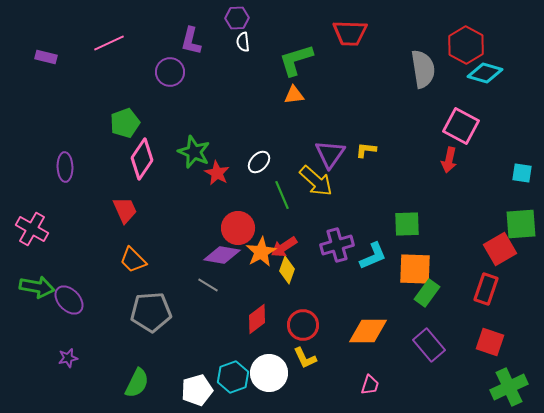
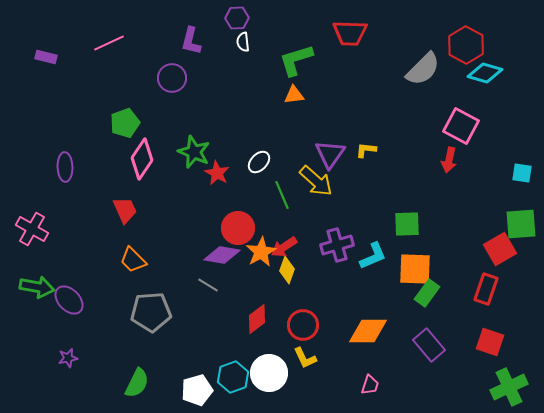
gray semicircle at (423, 69): rotated 54 degrees clockwise
purple circle at (170, 72): moved 2 px right, 6 px down
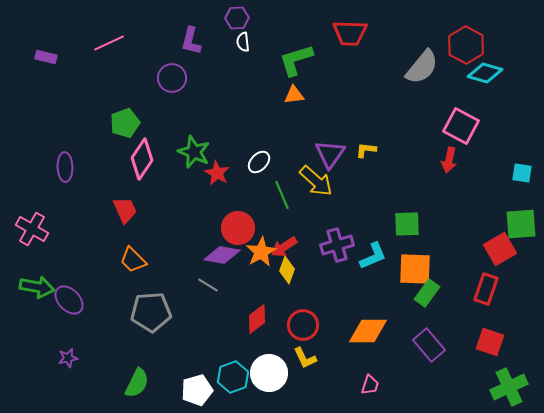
gray semicircle at (423, 69): moved 1 px left, 2 px up; rotated 6 degrees counterclockwise
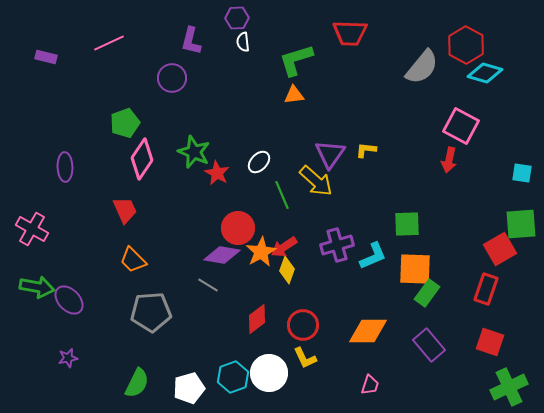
white pentagon at (197, 390): moved 8 px left, 2 px up
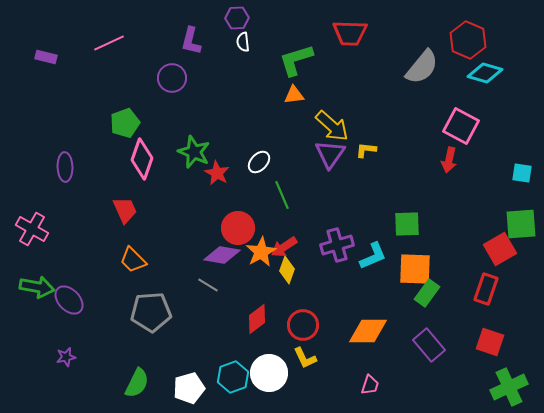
red hexagon at (466, 45): moved 2 px right, 5 px up; rotated 6 degrees counterclockwise
pink diamond at (142, 159): rotated 15 degrees counterclockwise
yellow arrow at (316, 181): moved 16 px right, 55 px up
purple star at (68, 358): moved 2 px left, 1 px up
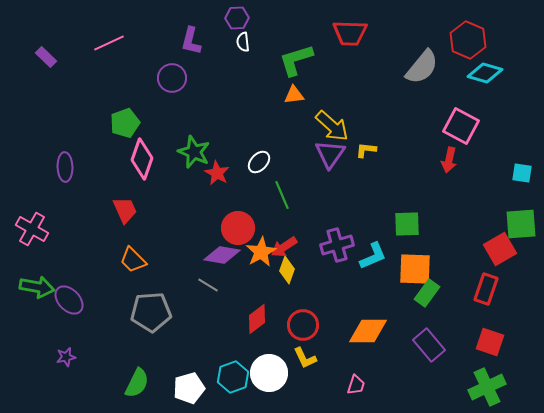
purple rectangle at (46, 57): rotated 30 degrees clockwise
pink trapezoid at (370, 385): moved 14 px left
green cross at (509, 387): moved 22 px left
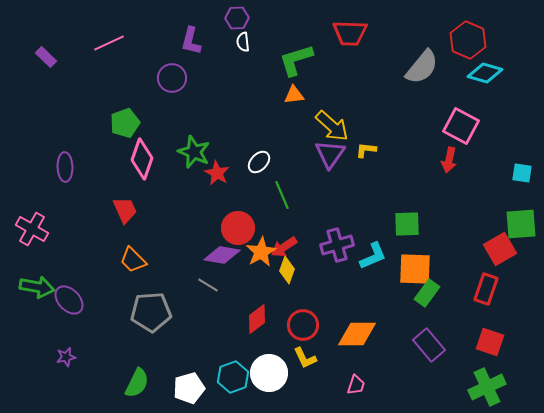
orange diamond at (368, 331): moved 11 px left, 3 px down
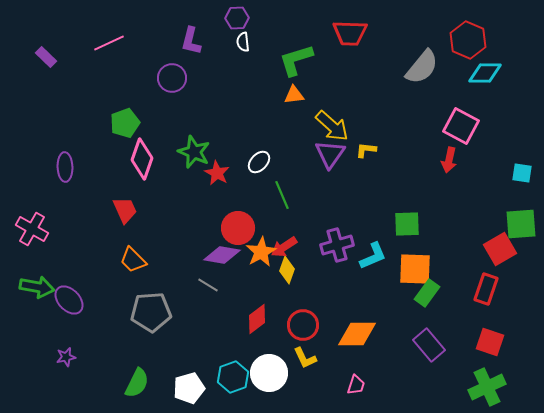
cyan diamond at (485, 73): rotated 16 degrees counterclockwise
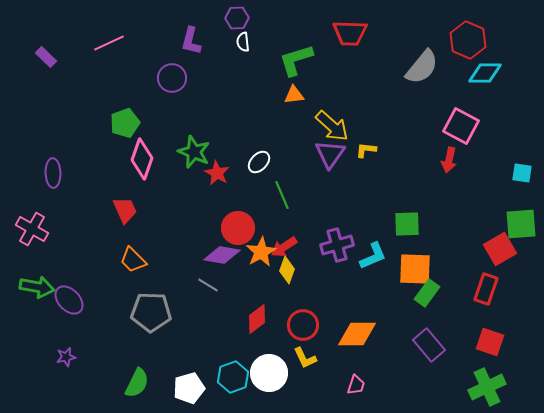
purple ellipse at (65, 167): moved 12 px left, 6 px down
gray pentagon at (151, 312): rotated 6 degrees clockwise
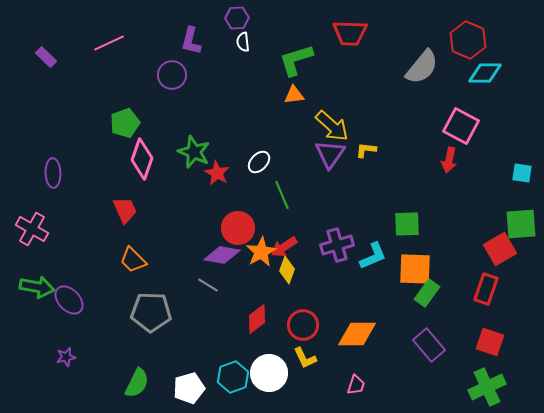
purple circle at (172, 78): moved 3 px up
